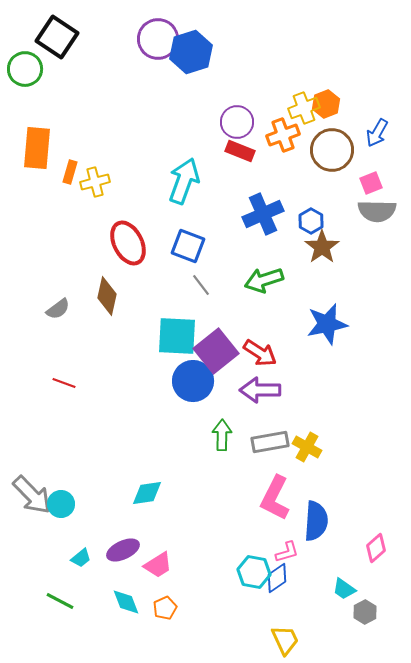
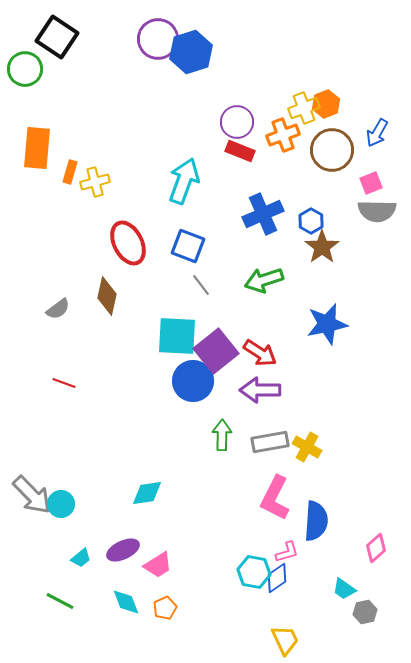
gray hexagon at (365, 612): rotated 15 degrees clockwise
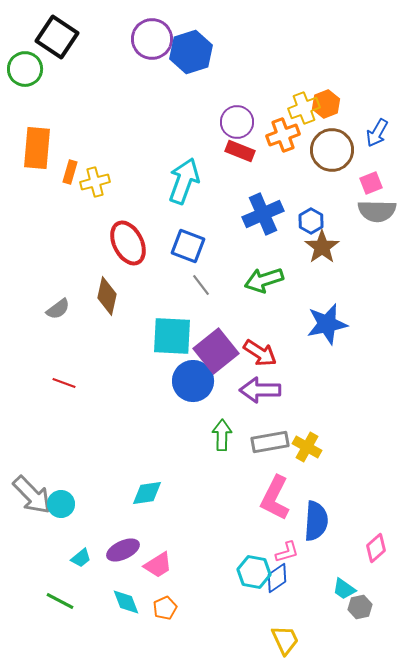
purple circle at (158, 39): moved 6 px left
cyan square at (177, 336): moved 5 px left
gray hexagon at (365, 612): moved 5 px left, 5 px up
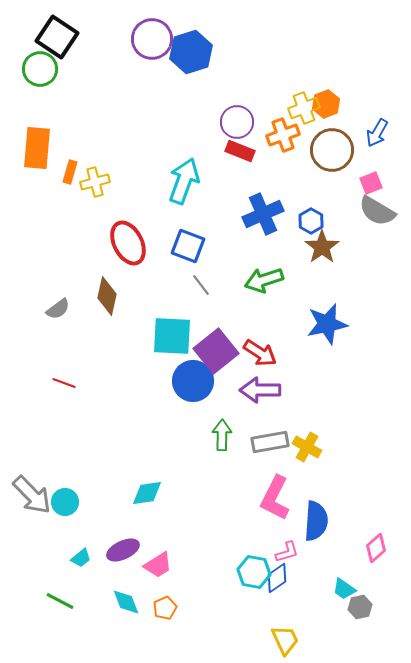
green circle at (25, 69): moved 15 px right
gray semicircle at (377, 211): rotated 30 degrees clockwise
cyan circle at (61, 504): moved 4 px right, 2 px up
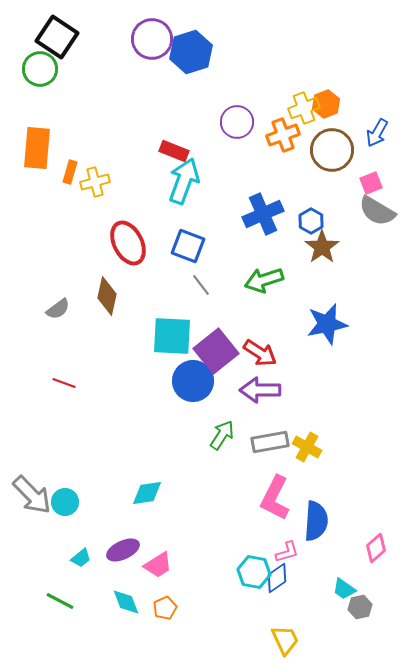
red rectangle at (240, 151): moved 66 px left
green arrow at (222, 435): rotated 32 degrees clockwise
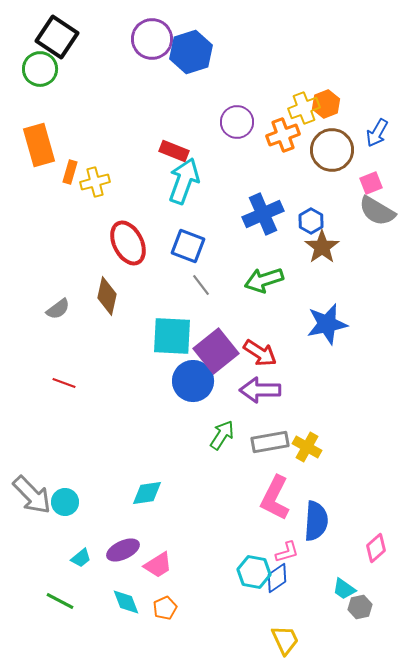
orange rectangle at (37, 148): moved 2 px right, 3 px up; rotated 21 degrees counterclockwise
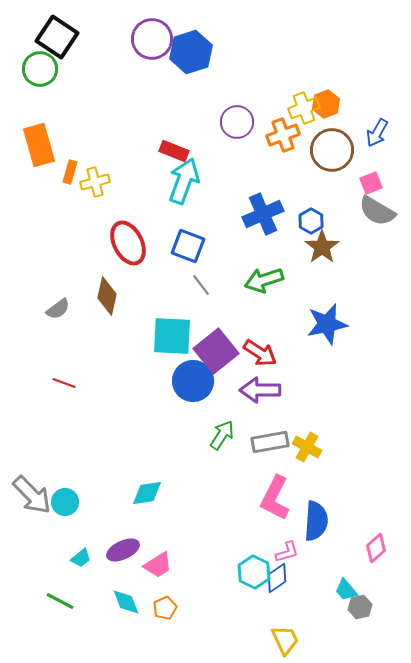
cyan hexagon at (254, 572): rotated 16 degrees clockwise
cyan trapezoid at (344, 589): moved 2 px right, 1 px down; rotated 15 degrees clockwise
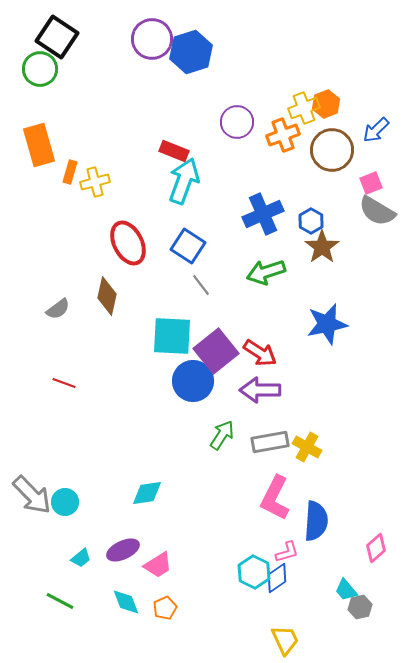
blue arrow at (377, 133): moved 1 px left, 3 px up; rotated 16 degrees clockwise
blue square at (188, 246): rotated 12 degrees clockwise
green arrow at (264, 280): moved 2 px right, 8 px up
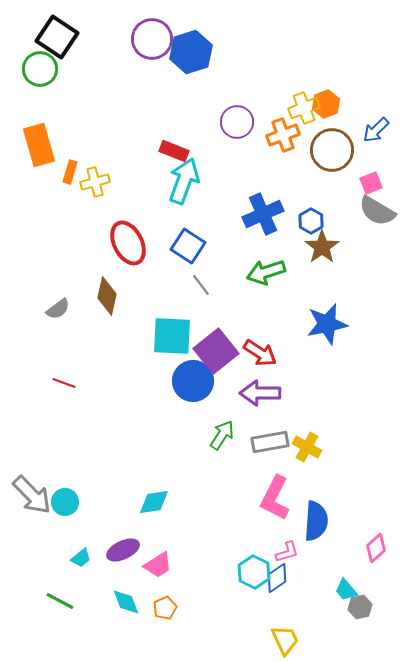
purple arrow at (260, 390): moved 3 px down
cyan diamond at (147, 493): moved 7 px right, 9 px down
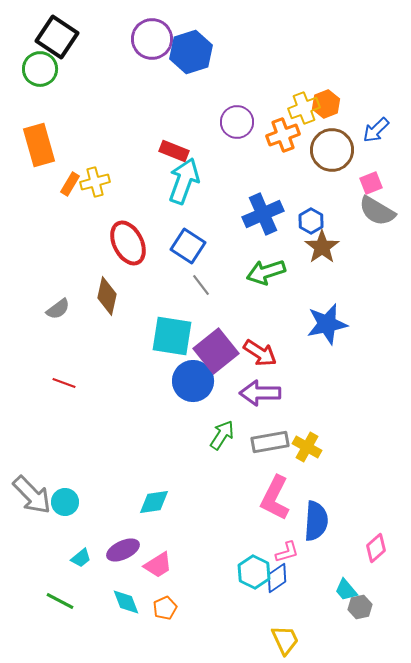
orange rectangle at (70, 172): moved 12 px down; rotated 15 degrees clockwise
cyan square at (172, 336): rotated 6 degrees clockwise
